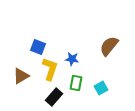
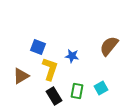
blue star: moved 3 px up
green rectangle: moved 1 px right, 8 px down
black rectangle: moved 1 px up; rotated 72 degrees counterclockwise
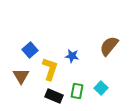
blue square: moved 8 px left, 3 px down; rotated 28 degrees clockwise
brown triangle: rotated 30 degrees counterclockwise
cyan square: rotated 16 degrees counterclockwise
black rectangle: rotated 36 degrees counterclockwise
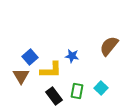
blue square: moved 7 px down
yellow L-shape: moved 1 px right, 1 px down; rotated 70 degrees clockwise
black rectangle: rotated 30 degrees clockwise
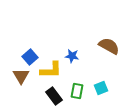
brown semicircle: rotated 80 degrees clockwise
cyan square: rotated 24 degrees clockwise
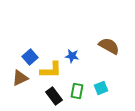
brown triangle: moved 1 px left, 2 px down; rotated 36 degrees clockwise
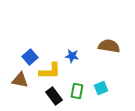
brown semicircle: rotated 20 degrees counterclockwise
yellow L-shape: moved 1 px left, 1 px down
brown triangle: moved 2 px down; rotated 36 degrees clockwise
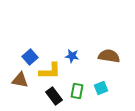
brown semicircle: moved 10 px down
